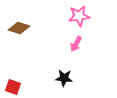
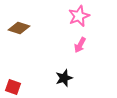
pink star: rotated 15 degrees counterclockwise
pink arrow: moved 4 px right, 1 px down
black star: rotated 24 degrees counterclockwise
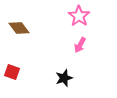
pink star: rotated 15 degrees counterclockwise
brown diamond: rotated 35 degrees clockwise
red square: moved 1 px left, 15 px up
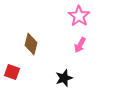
brown diamond: moved 12 px right, 16 px down; rotated 50 degrees clockwise
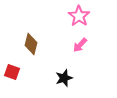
pink arrow: rotated 14 degrees clockwise
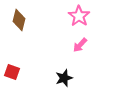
brown diamond: moved 12 px left, 24 px up
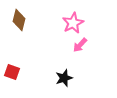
pink star: moved 6 px left, 7 px down; rotated 10 degrees clockwise
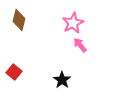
pink arrow: rotated 98 degrees clockwise
red square: moved 2 px right; rotated 21 degrees clockwise
black star: moved 2 px left, 2 px down; rotated 18 degrees counterclockwise
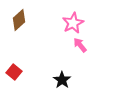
brown diamond: rotated 35 degrees clockwise
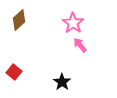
pink star: rotated 10 degrees counterclockwise
black star: moved 2 px down
